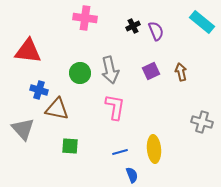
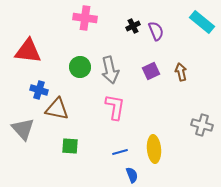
green circle: moved 6 px up
gray cross: moved 3 px down
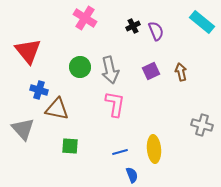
pink cross: rotated 25 degrees clockwise
red triangle: rotated 44 degrees clockwise
pink L-shape: moved 3 px up
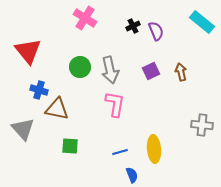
gray cross: rotated 10 degrees counterclockwise
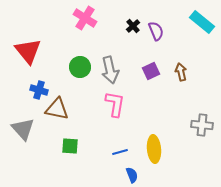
black cross: rotated 16 degrees counterclockwise
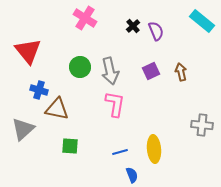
cyan rectangle: moved 1 px up
gray arrow: moved 1 px down
gray triangle: rotated 30 degrees clockwise
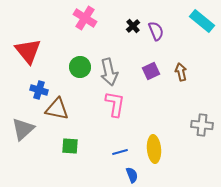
gray arrow: moved 1 px left, 1 px down
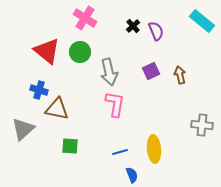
red triangle: moved 19 px right; rotated 12 degrees counterclockwise
green circle: moved 15 px up
brown arrow: moved 1 px left, 3 px down
